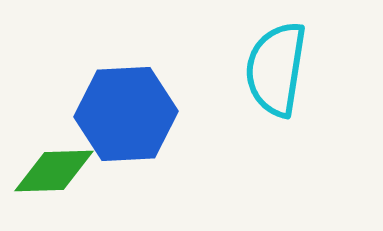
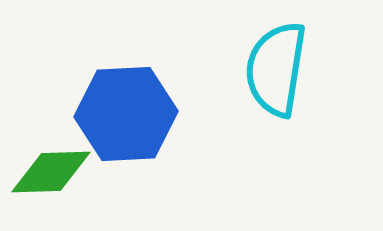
green diamond: moved 3 px left, 1 px down
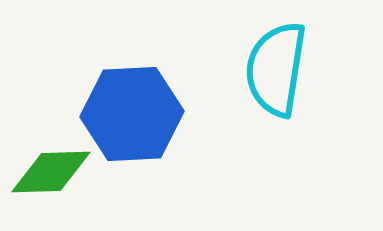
blue hexagon: moved 6 px right
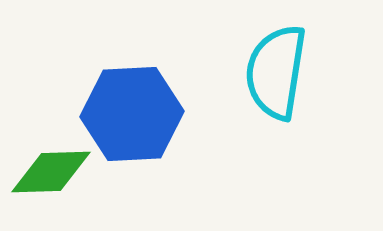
cyan semicircle: moved 3 px down
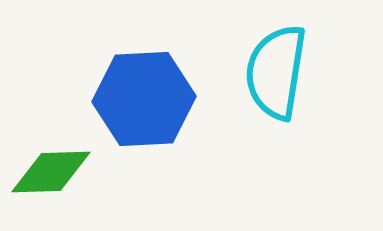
blue hexagon: moved 12 px right, 15 px up
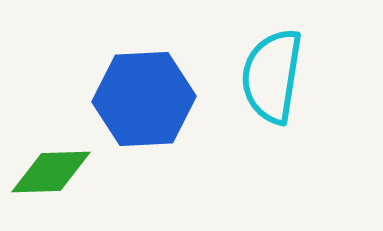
cyan semicircle: moved 4 px left, 4 px down
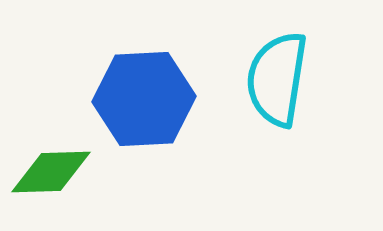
cyan semicircle: moved 5 px right, 3 px down
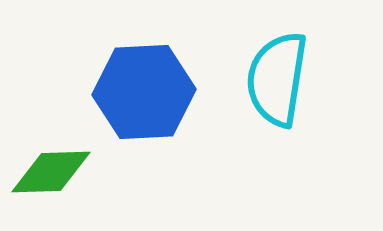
blue hexagon: moved 7 px up
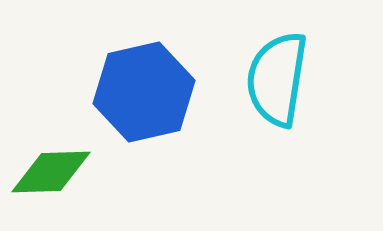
blue hexagon: rotated 10 degrees counterclockwise
